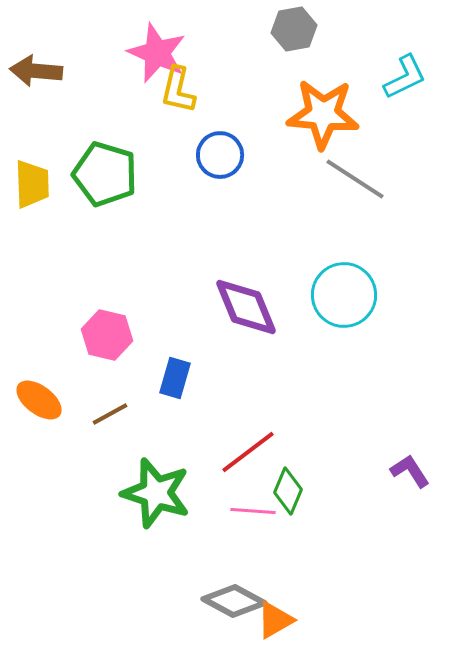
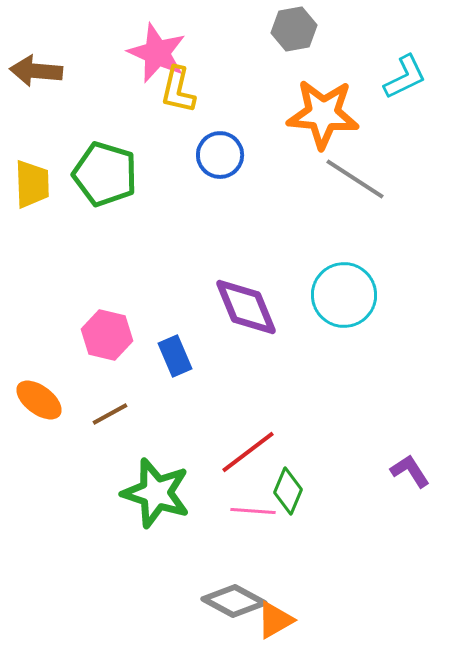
blue rectangle: moved 22 px up; rotated 39 degrees counterclockwise
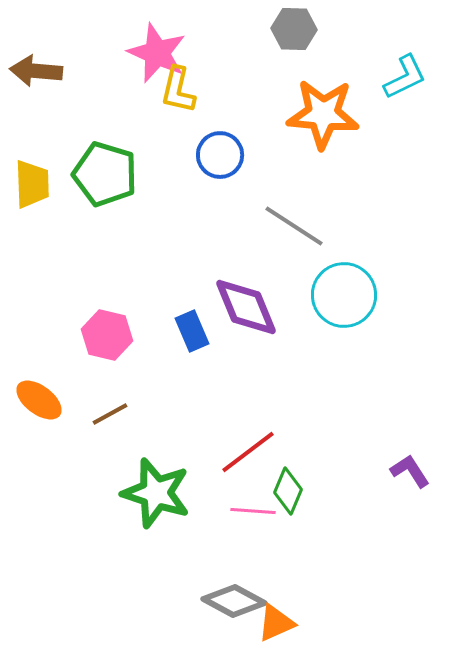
gray hexagon: rotated 12 degrees clockwise
gray line: moved 61 px left, 47 px down
blue rectangle: moved 17 px right, 25 px up
orange triangle: moved 1 px right, 3 px down; rotated 6 degrees clockwise
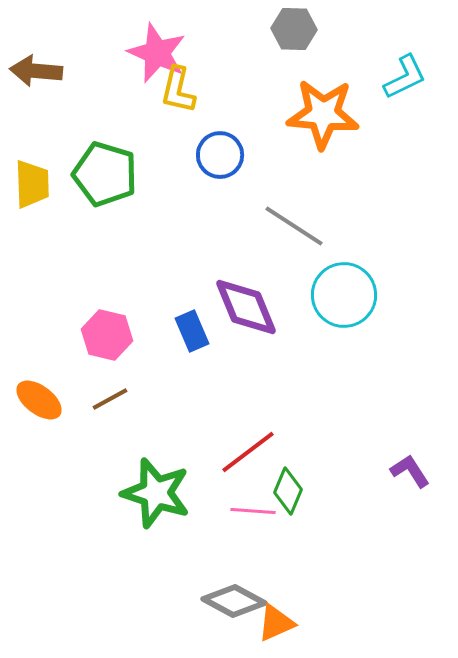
brown line: moved 15 px up
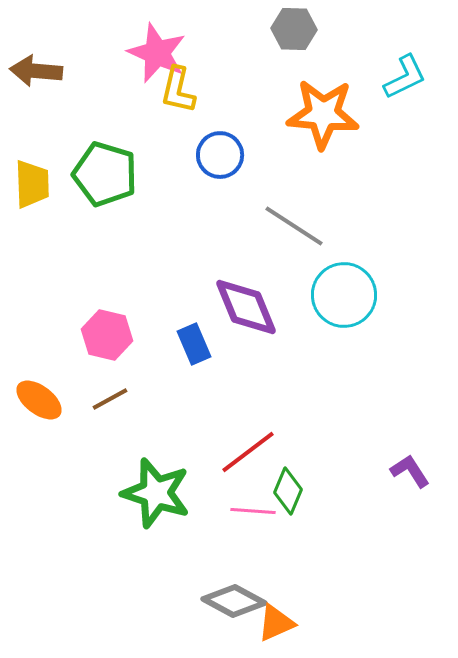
blue rectangle: moved 2 px right, 13 px down
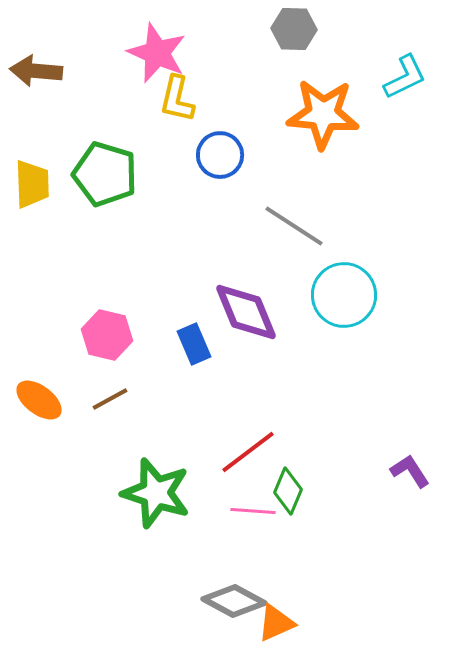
yellow L-shape: moved 1 px left, 9 px down
purple diamond: moved 5 px down
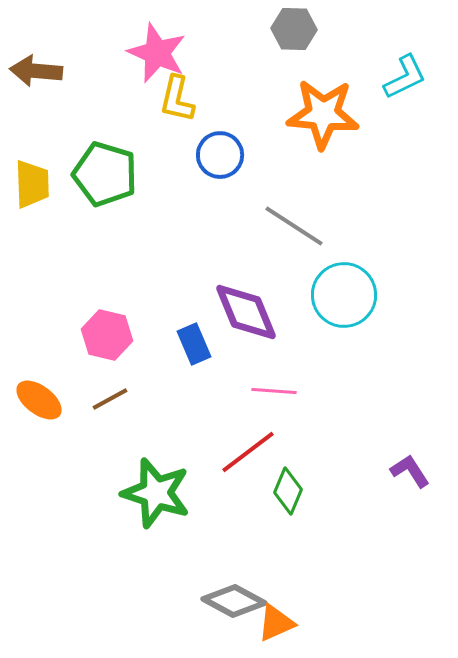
pink line: moved 21 px right, 120 px up
